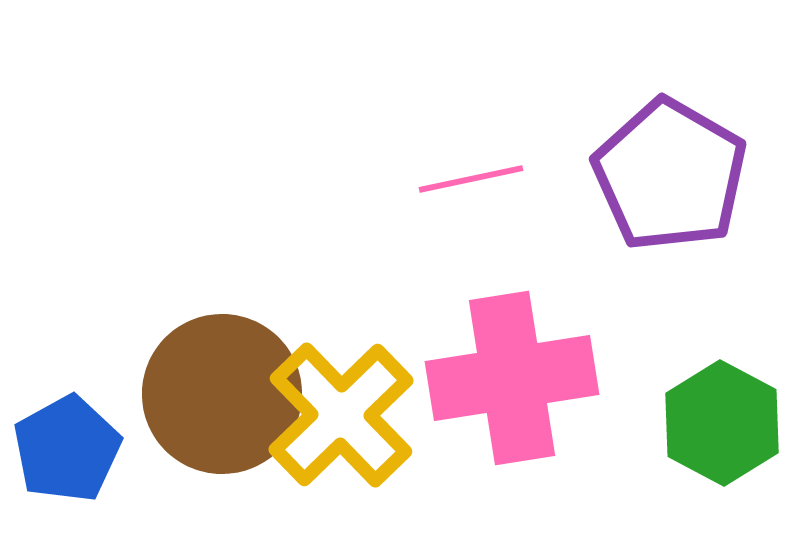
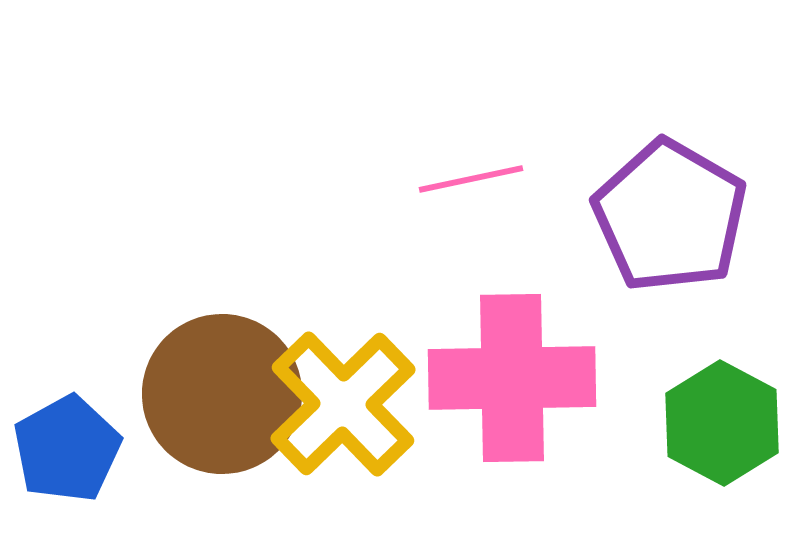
purple pentagon: moved 41 px down
pink cross: rotated 8 degrees clockwise
yellow cross: moved 2 px right, 11 px up
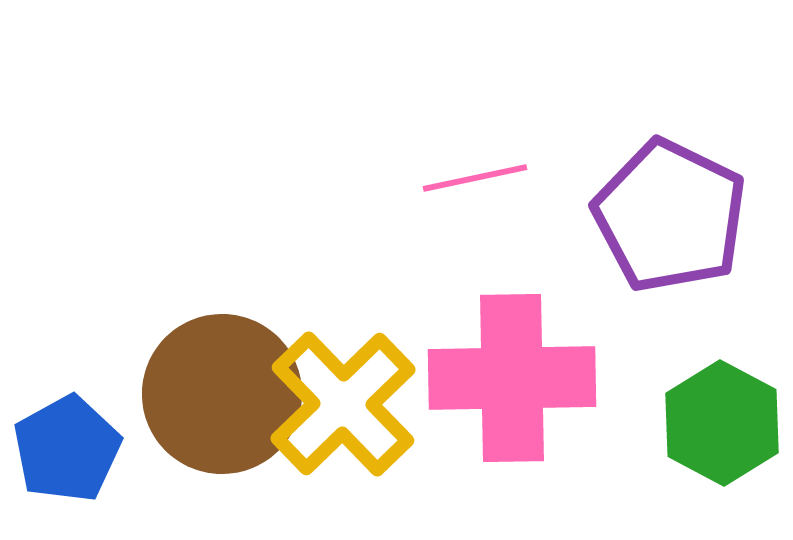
pink line: moved 4 px right, 1 px up
purple pentagon: rotated 4 degrees counterclockwise
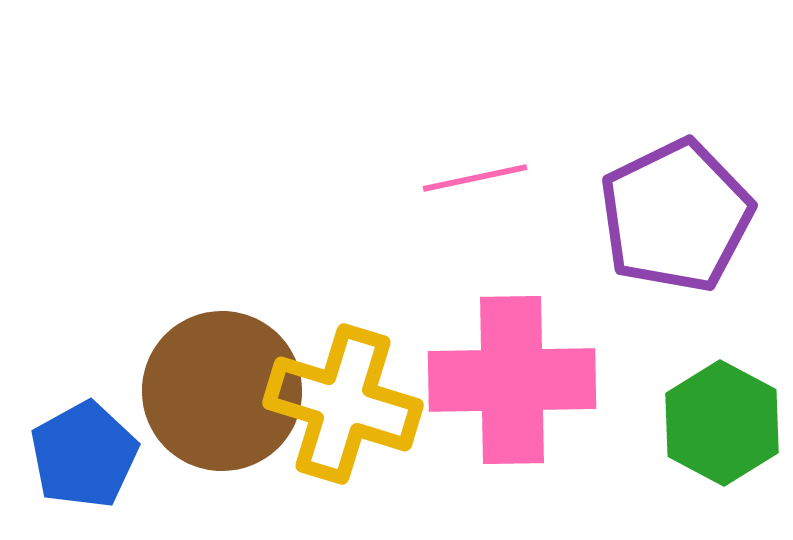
purple pentagon: moved 6 px right; rotated 20 degrees clockwise
pink cross: moved 2 px down
brown circle: moved 3 px up
yellow cross: rotated 29 degrees counterclockwise
blue pentagon: moved 17 px right, 6 px down
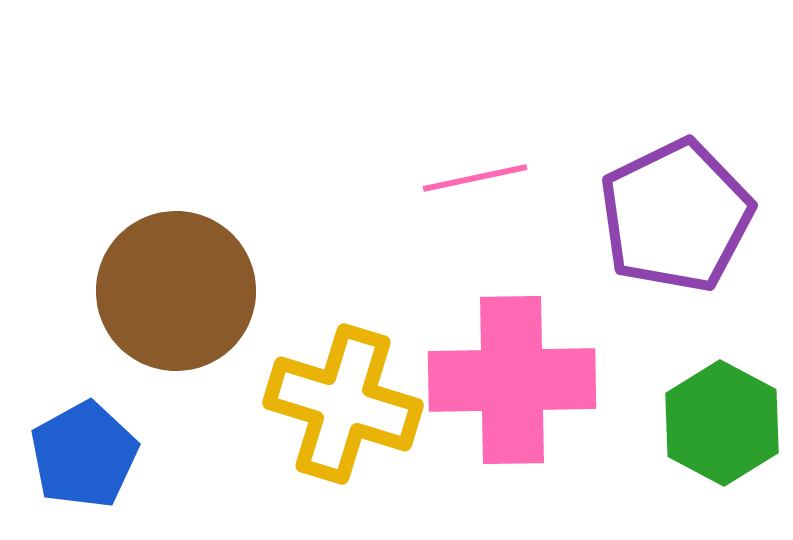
brown circle: moved 46 px left, 100 px up
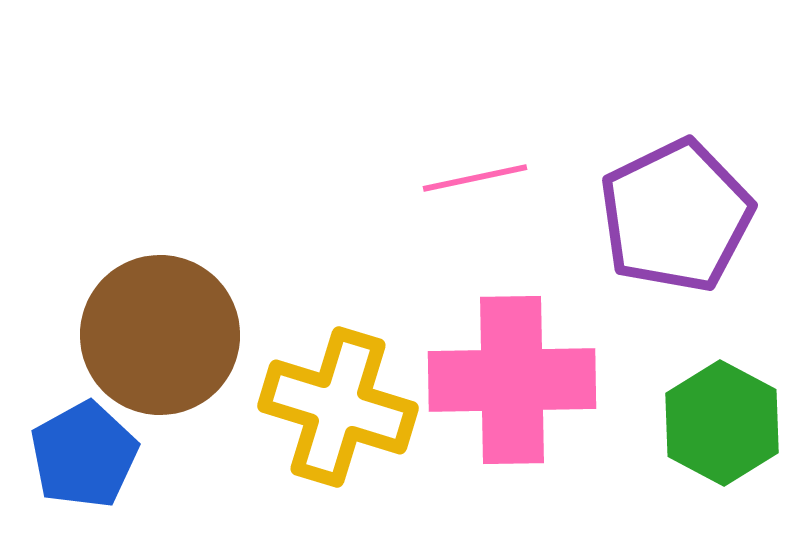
brown circle: moved 16 px left, 44 px down
yellow cross: moved 5 px left, 3 px down
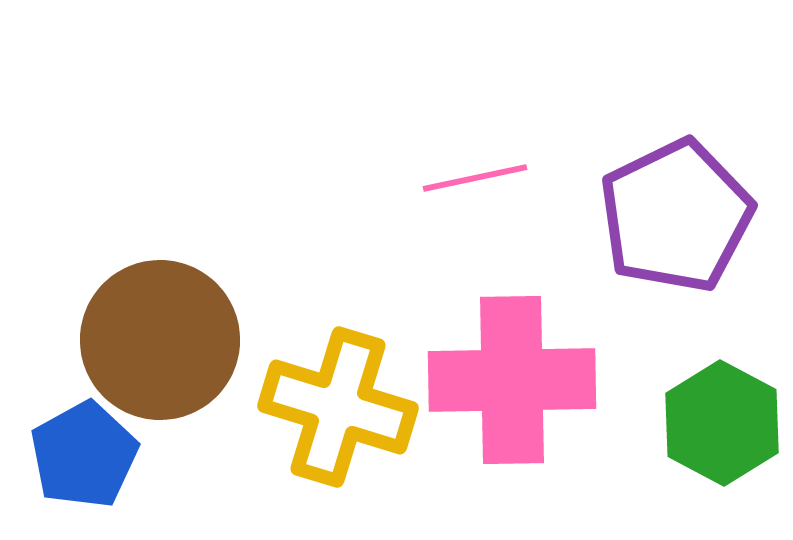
brown circle: moved 5 px down
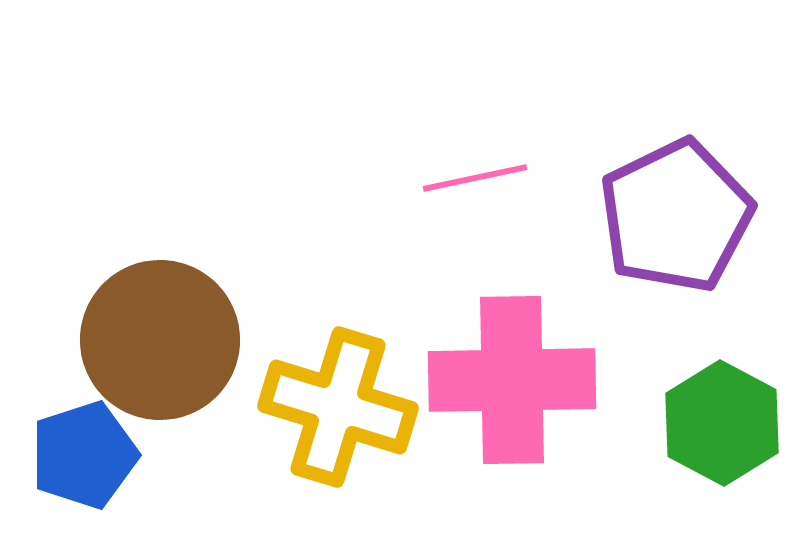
blue pentagon: rotated 11 degrees clockwise
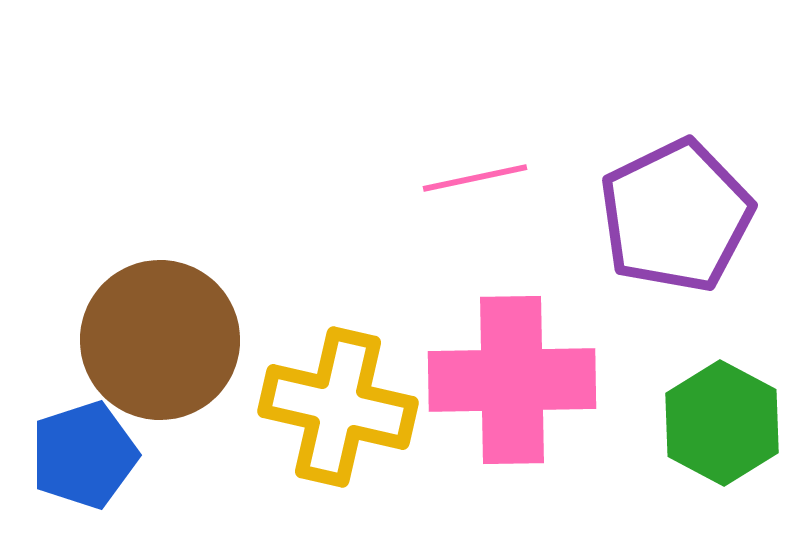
yellow cross: rotated 4 degrees counterclockwise
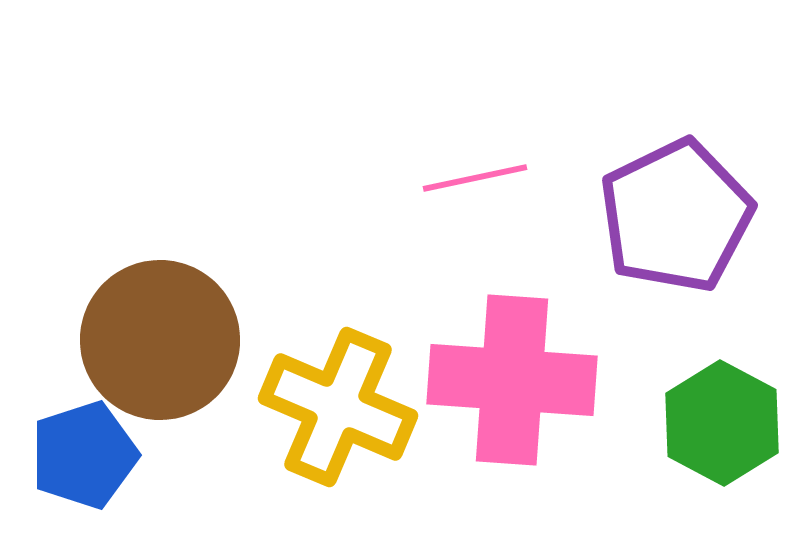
pink cross: rotated 5 degrees clockwise
yellow cross: rotated 10 degrees clockwise
